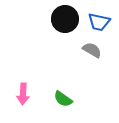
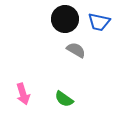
gray semicircle: moved 16 px left
pink arrow: rotated 20 degrees counterclockwise
green semicircle: moved 1 px right
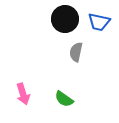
gray semicircle: moved 2 px down; rotated 108 degrees counterclockwise
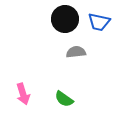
gray semicircle: rotated 72 degrees clockwise
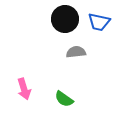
pink arrow: moved 1 px right, 5 px up
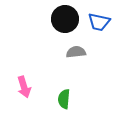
pink arrow: moved 2 px up
green semicircle: rotated 60 degrees clockwise
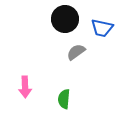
blue trapezoid: moved 3 px right, 6 px down
gray semicircle: rotated 30 degrees counterclockwise
pink arrow: moved 1 px right; rotated 15 degrees clockwise
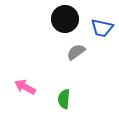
pink arrow: rotated 120 degrees clockwise
